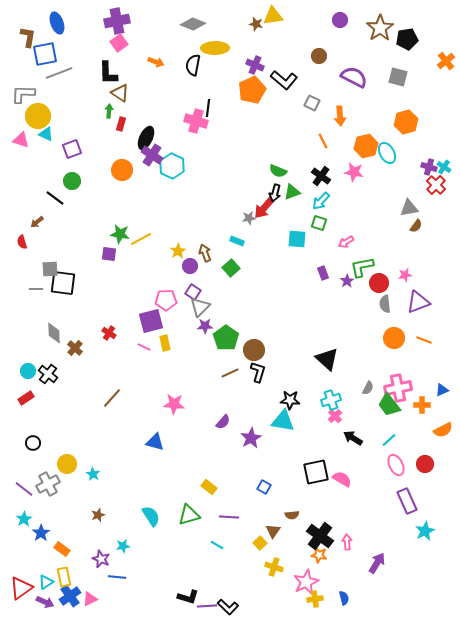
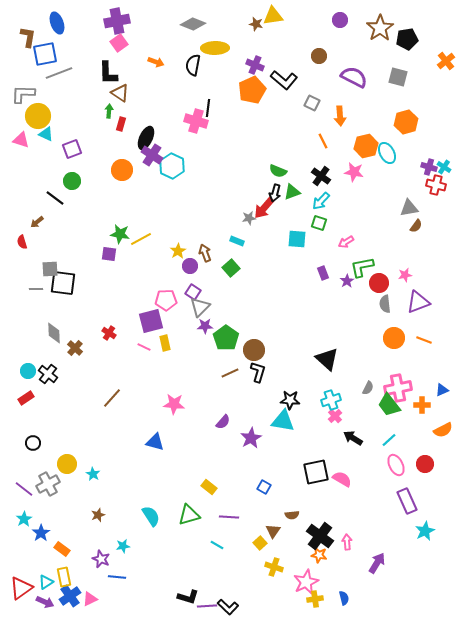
red cross at (436, 185): rotated 30 degrees counterclockwise
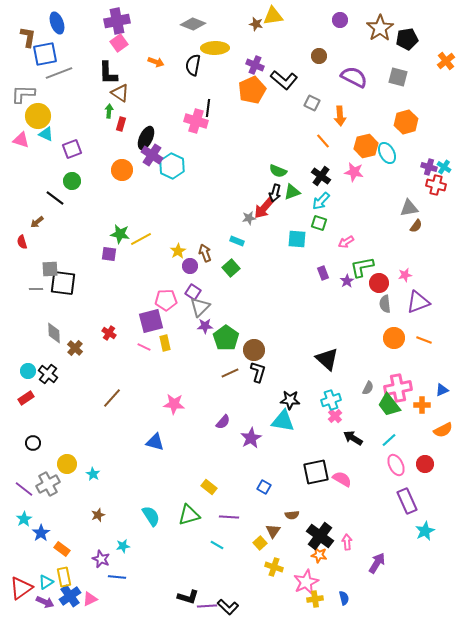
orange line at (323, 141): rotated 14 degrees counterclockwise
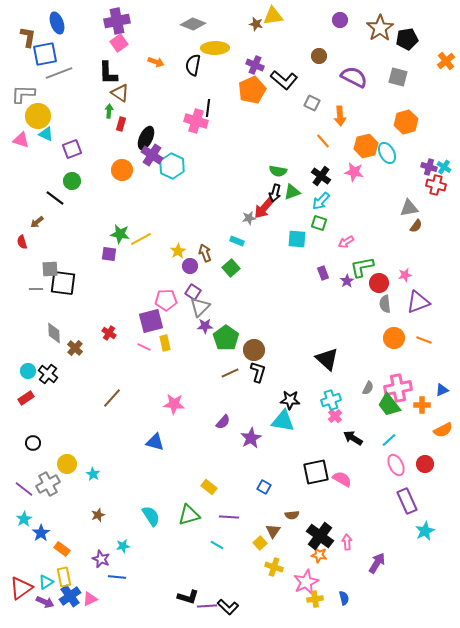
green semicircle at (278, 171): rotated 12 degrees counterclockwise
